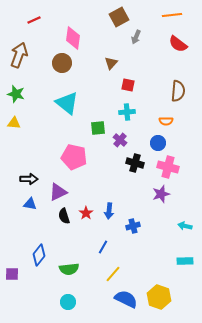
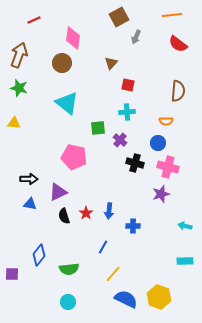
green star: moved 3 px right, 6 px up
blue cross: rotated 16 degrees clockwise
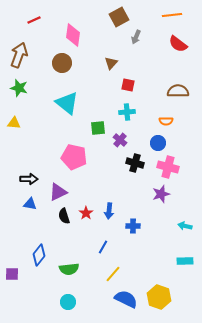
pink diamond: moved 3 px up
brown semicircle: rotated 95 degrees counterclockwise
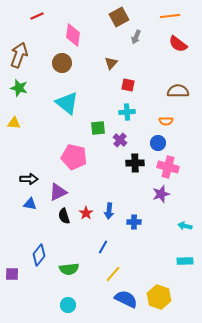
orange line: moved 2 px left, 1 px down
red line: moved 3 px right, 4 px up
black cross: rotated 18 degrees counterclockwise
blue cross: moved 1 px right, 4 px up
cyan circle: moved 3 px down
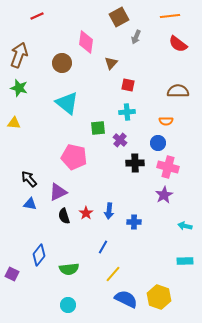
pink diamond: moved 13 px right, 7 px down
black arrow: rotated 132 degrees counterclockwise
purple star: moved 3 px right, 1 px down; rotated 12 degrees counterclockwise
purple square: rotated 24 degrees clockwise
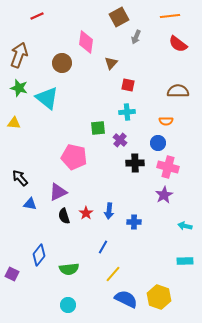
cyan triangle: moved 20 px left, 5 px up
black arrow: moved 9 px left, 1 px up
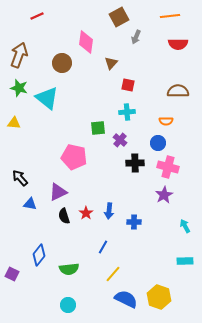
red semicircle: rotated 36 degrees counterclockwise
cyan arrow: rotated 48 degrees clockwise
